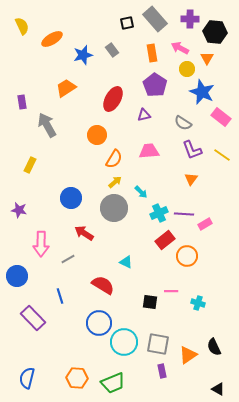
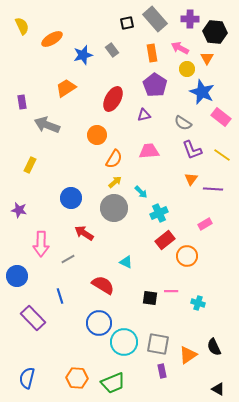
gray arrow at (47, 125): rotated 40 degrees counterclockwise
purple line at (184, 214): moved 29 px right, 25 px up
black square at (150, 302): moved 4 px up
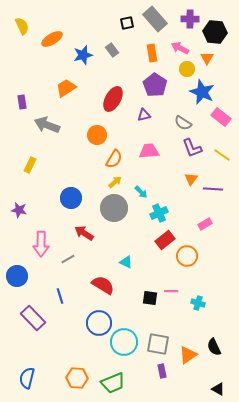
purple L-shape at (192, 150): moved 2 px up
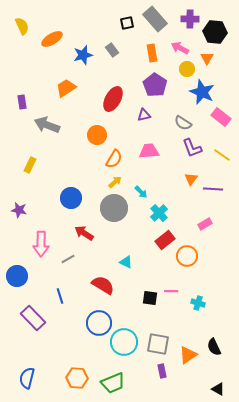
cyan cross at (159, 213): rotated 18 degrees counterclockwise
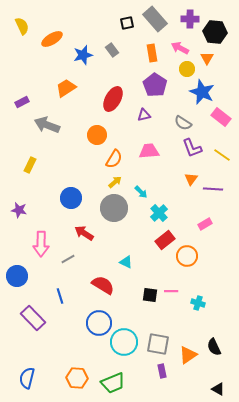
purple rectangle at (22, 102): rotated 72 degrees clockwise
black square at (150, 298): moved 3 px up
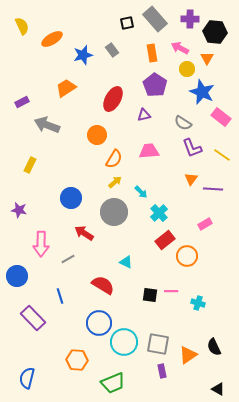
gray circle at (114, 208): moved 4 px down
orange hexagon at (77, 378): moved 18 px up
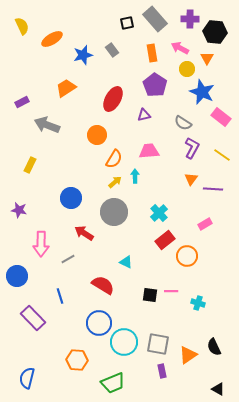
purple L-shape at (192, 148): rotated 130 degrees counterclockwise
cyan arrow at (141, 192): moved 6 px left, 16 px up; rotated 136 degrees counterclockwise
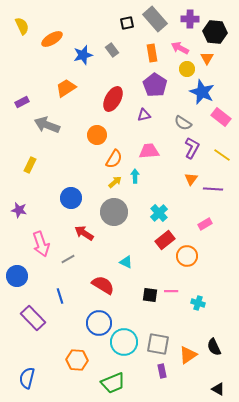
pink arrow at (41, 244): rotated 20 degrees counterclockwise
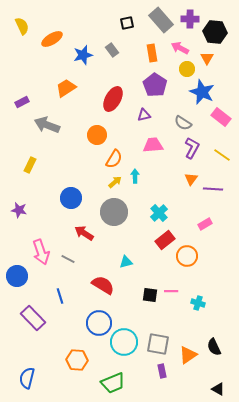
gray rectangle at (155, 19): moved 6 px right, 1 px down
pink trapezoid at (149, 151): moved 4 px right, 6 px up
pink arrow at (41, 244): moved 8 px down
gray line at (68, 259): rotated 56 degrees clockwise
cyan triangle at (126, 262): rotated 40 degrees counterclockwise
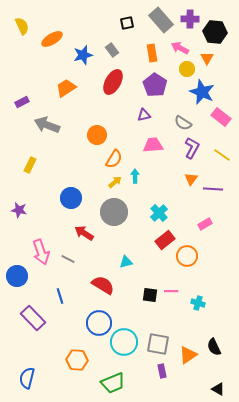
red ellipse at (113, 99): moved 17 px up
